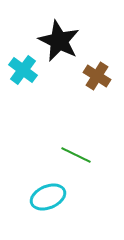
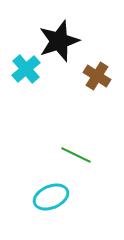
black star: rotated 27 degrees clockwise
cyan cross: moved 3 px right, 1 px up; rotated 12 degrees clockwise
cyan ellipse: moved 3 px right
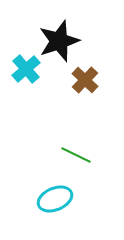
brown cross: moved 12 px left, 4 px down; rotated 12 degrees clockwise
cyan ellipse: moved 4 px right, 2 px down
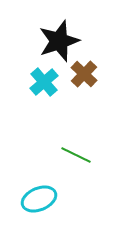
cyan cross: moved 18 px right, 13 px down
brown cross: moved 1 px left, 6 px up
cyan ellipse: moved 16 px left
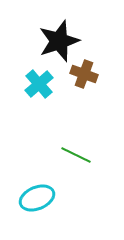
brown cross: rotated 24 degrees counterclockwise
cyan cross: moved 5 px left, 2 px down
cyan ellipse: moved 2 px left, 1 px up
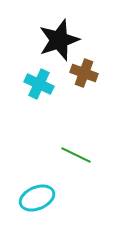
black star: moved 1 px up
brown cross: moved 1 px up
cyan cross: rotated 24 degrees counterclockwise
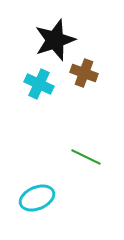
black star: moved 4 px left
green line: moved 10 px right, 2 px down
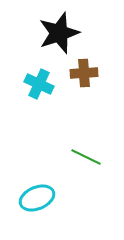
black star: moved 4 px right, 7 px up
brown cross: rotated 24 degrees counterclockwise
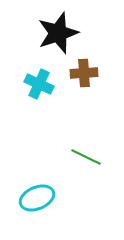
black star: moved 1 px left
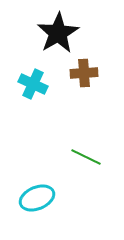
black star: rotated 12 degrees counterclockwise
cyan cross: moved 6 px left
